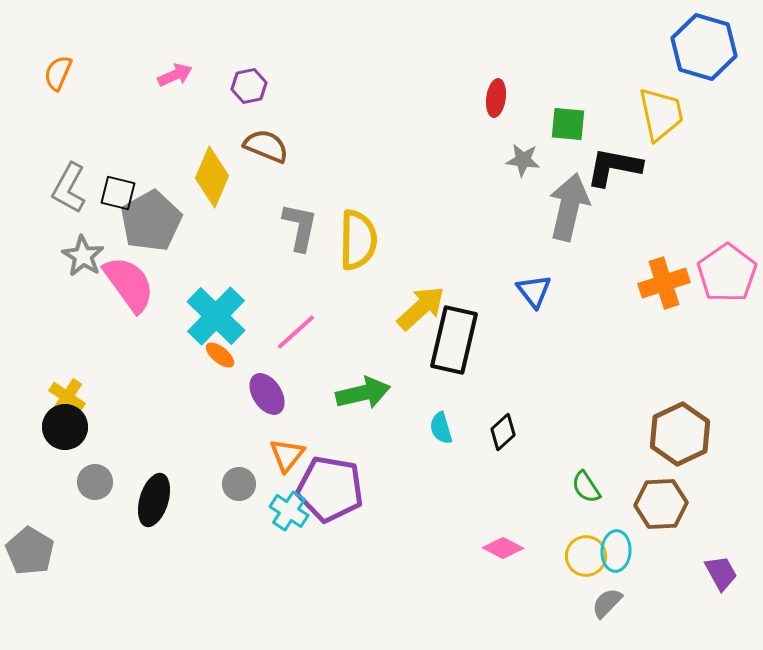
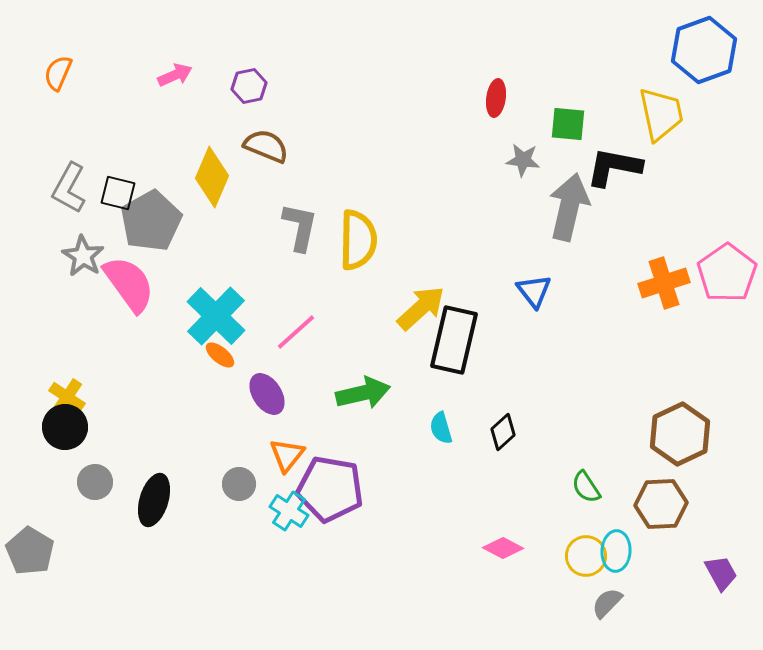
blue hexagon at (704, 47): moved 3 px down; rotated 24 degrees clockwise
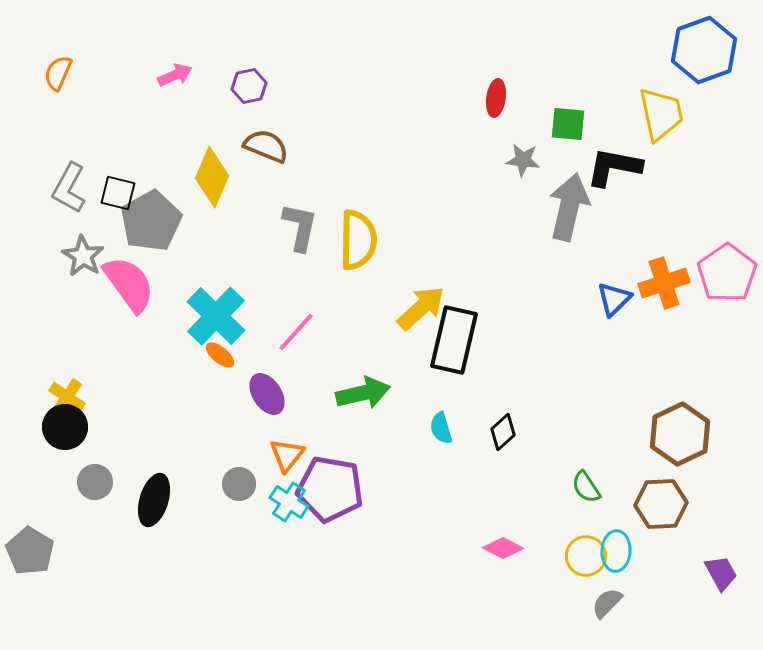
blue triangle at (534, 291): moved 80 px right, 8 px down; rotated 24 degrees clockwise
pink line at (296, 332): rotated 6 degrees counterclockwise
cyan cross at (289, 511): moved 9 px up
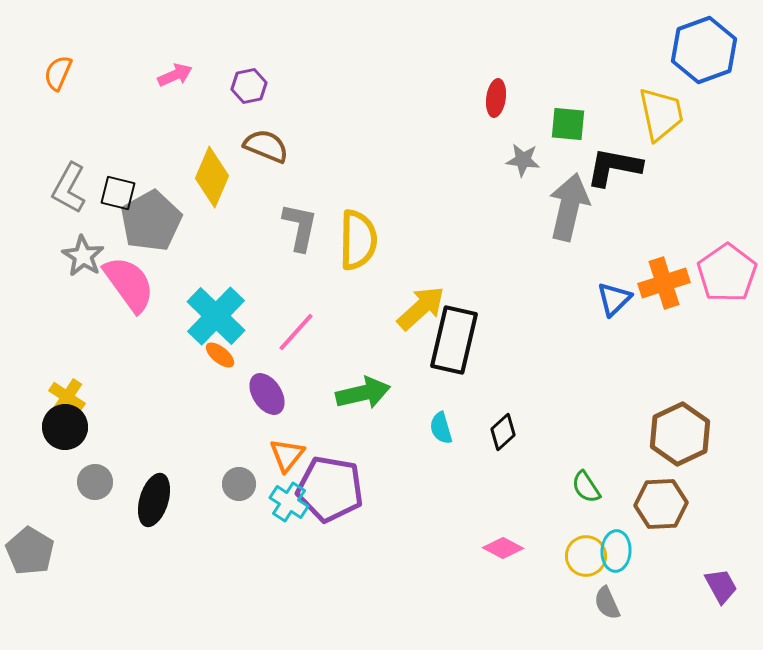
purple trapezoid at (721, 573): moved 13 px down
gray semicircle at (607, 603): rotated 68 degrees counterclockwise
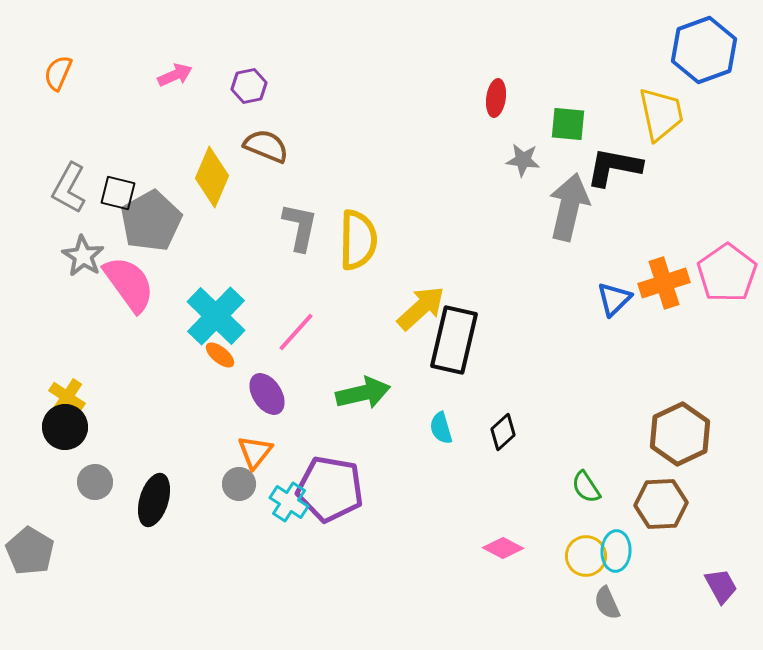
orange triangle at (287, 455): moved 32 px left, 3 px up
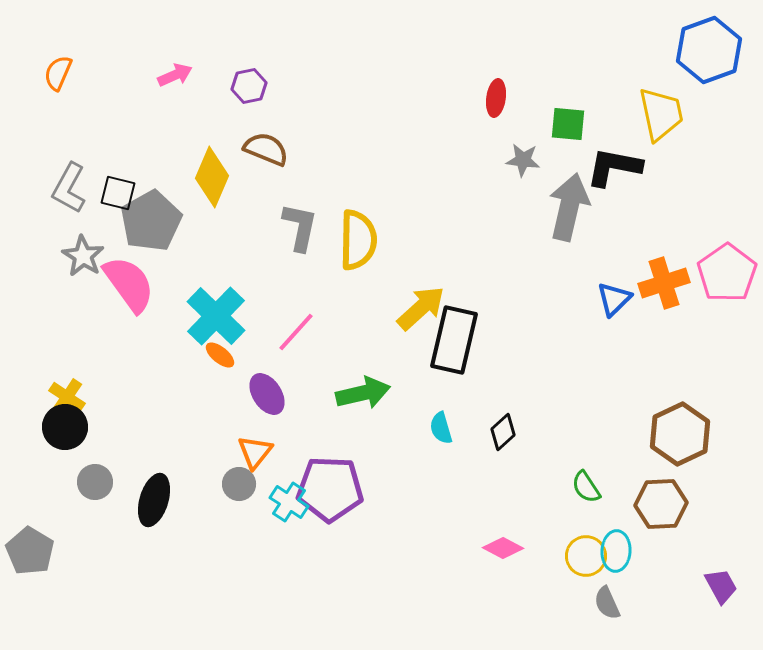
blue hexagon at (704, 50): moved 5 px right
brown semicircle at (266, 146): moved 3 px down
purple pentagon at (330, 489): rotated 8 degrees counterclockwise
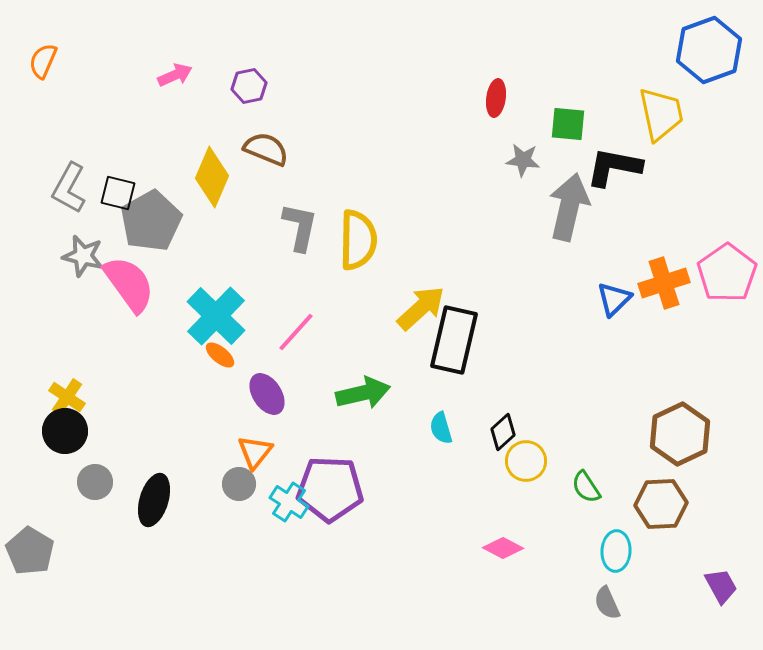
orange semicircle at (58, 73): moved 15 px left, 12 px up
gray star at (83, 256): rotated 18 degrees counterclockwise
black circle at (65, 427): moved 4 px down
yellow circle at (586, 556): moved 60 px left, 95 px up
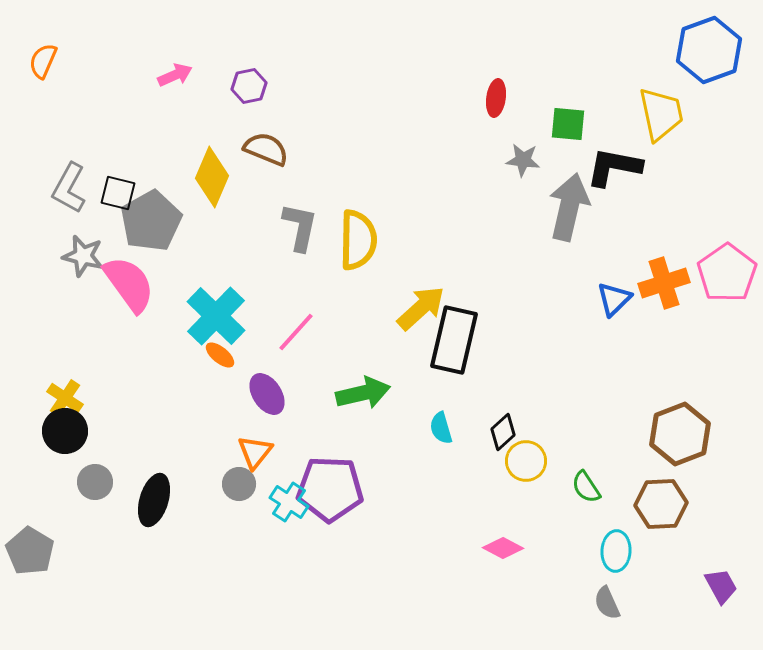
yellow cross at (67, 397): moved 2 px left, 1 px down
brown hexagon at (680, 434): rotated 4 degrees clockwise
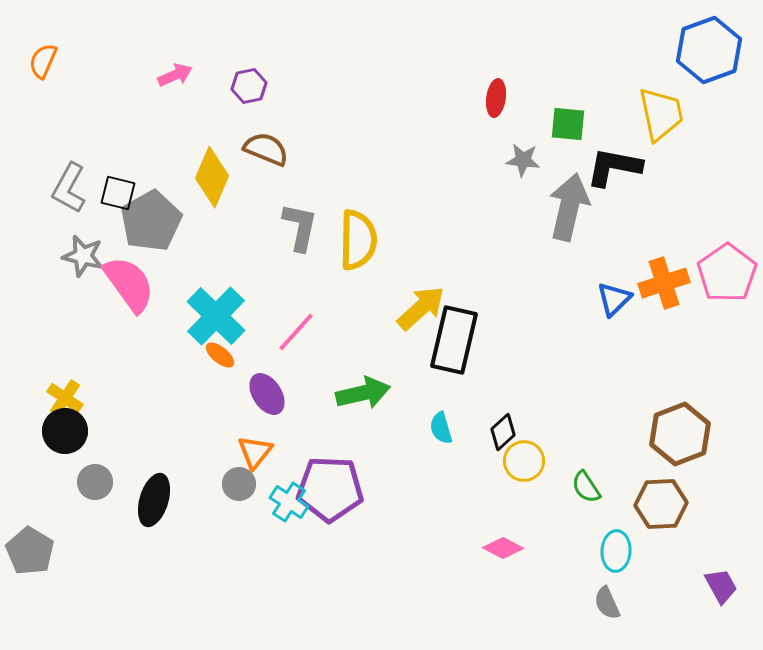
yellow circle at (526, 461): moved 2 px left
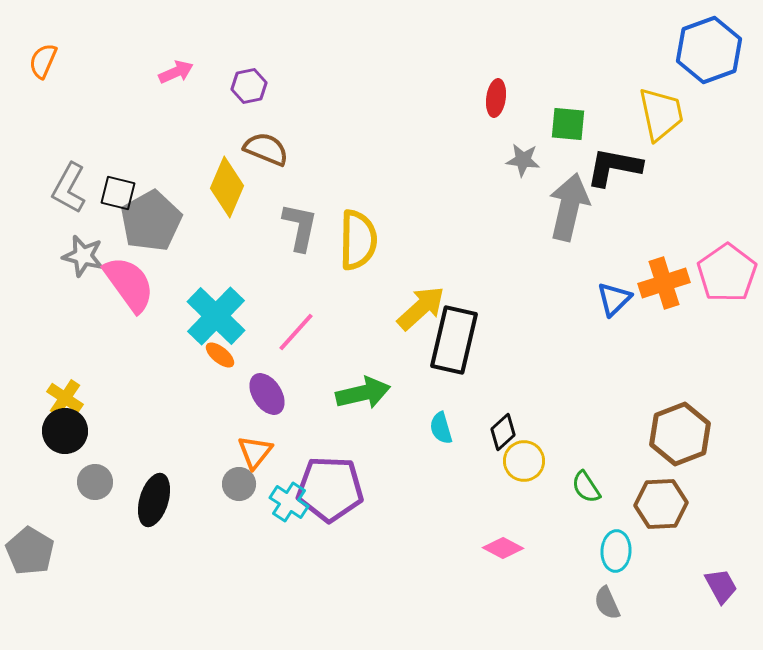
pink arrow at (175, 75): moved 1 px right, 3 px up
yellow diamond at (212, 177): moved 15 px right, 10 px down
